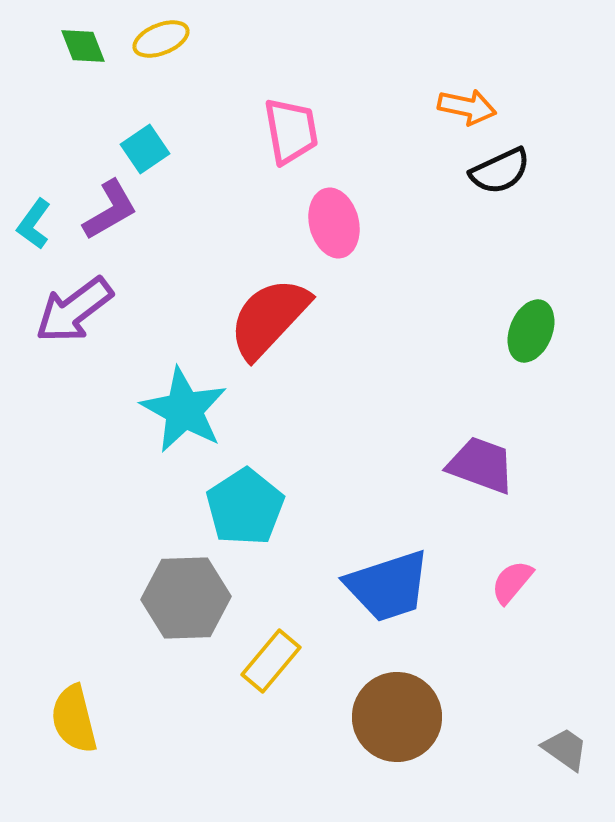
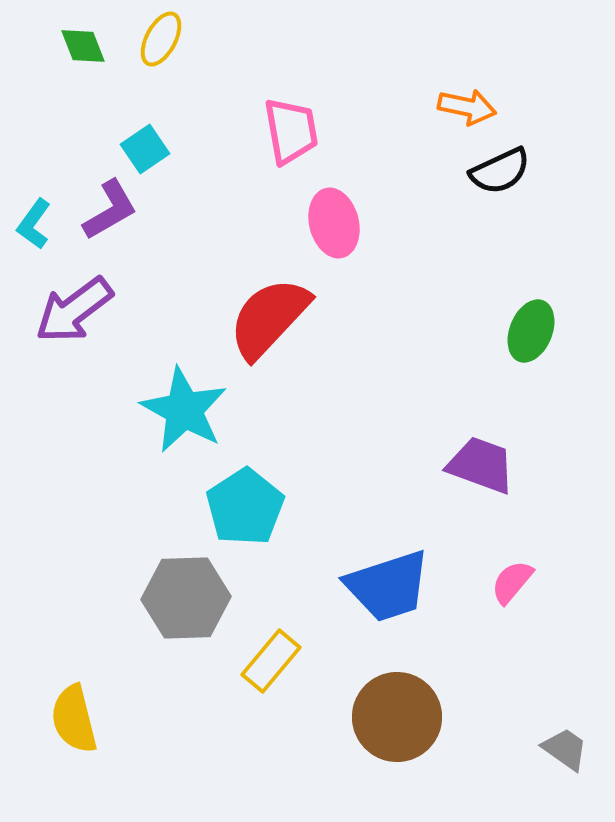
yellow ellipse: rotated 40 degrees counterclockwise
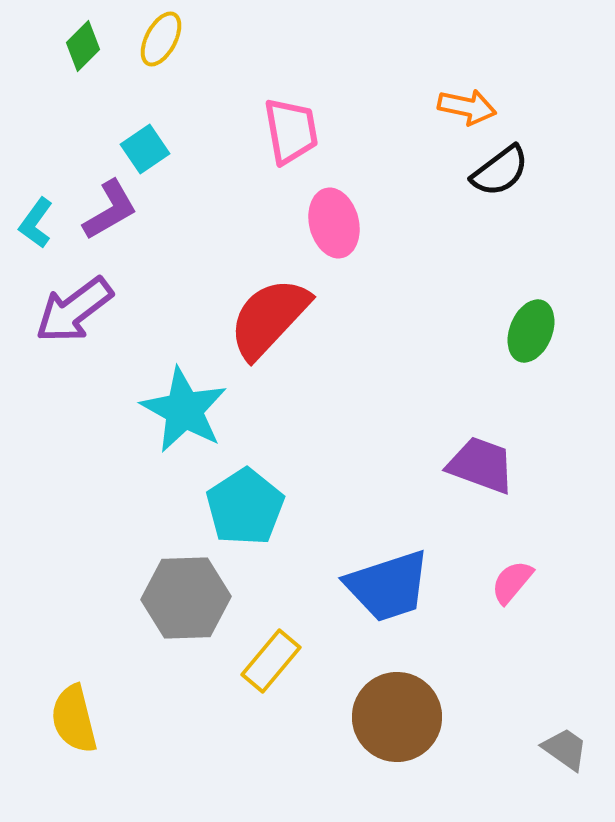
green diamond: rotated 66 degrees clockwise
black semicircle: rotated 12 degrees counterclockwise
cyan L-shape: moved 2 px right, 1 px up
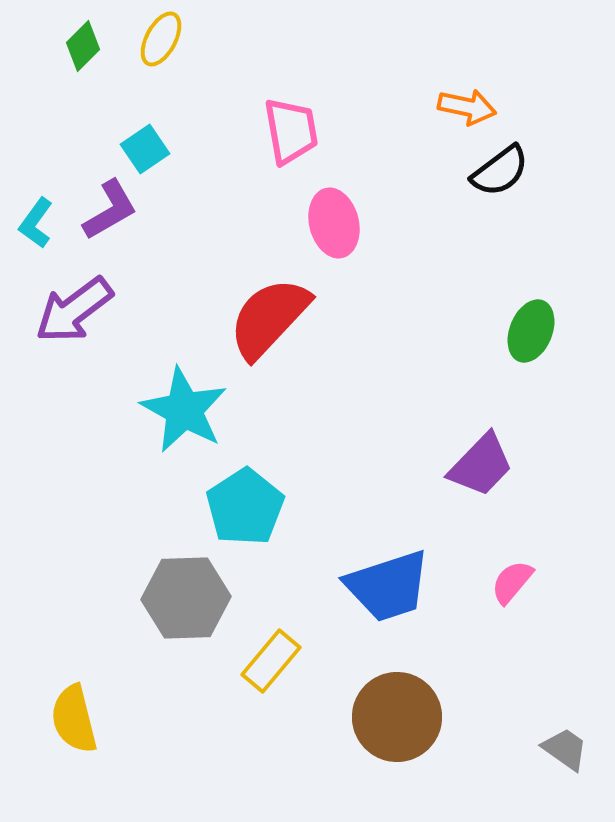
purple trapezoid: rotated 114 degrees clockwise
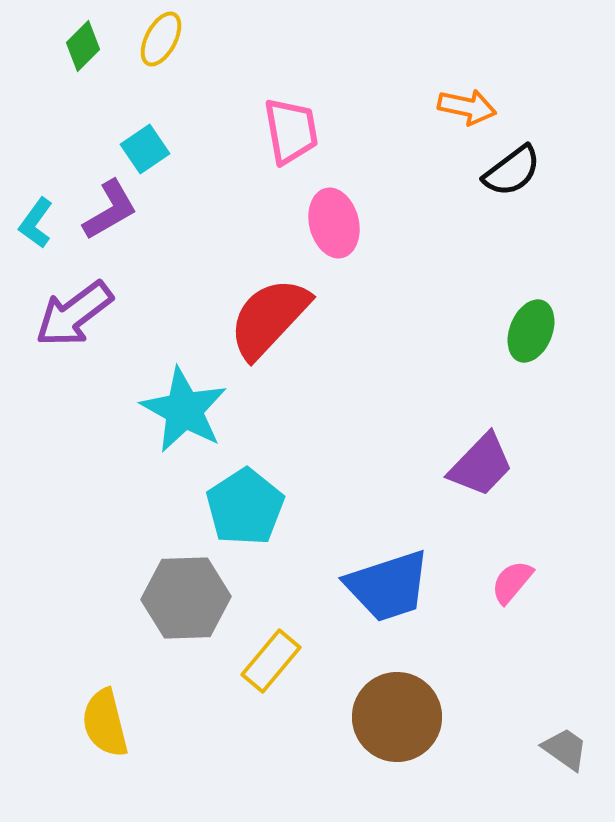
black semicircle: moved 12 px right
purple arrow: moved 4 px down
yellow semicircle: moved 31 px right, 4 px down
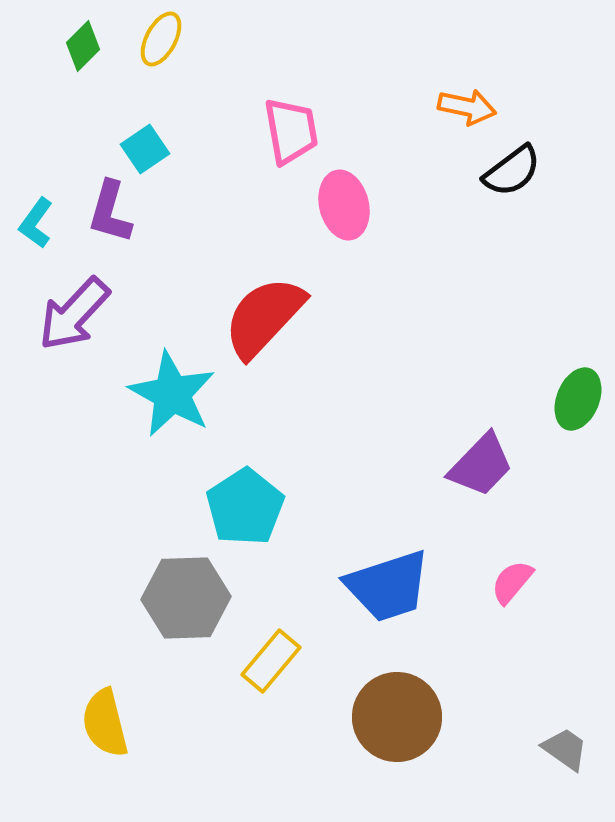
purple L-shape: moved 2 px down; rotated 136 degrees clockwise
pink ellipse: moved 10 px right, 18 px up
purple arrow: rotated 10 degrees counterclockwise
red semicircle: moved 5 px left, 1 px up
green ellipse: moved 47 px right, 68 px down
cyan star: moved 12 px left, 16 px up
